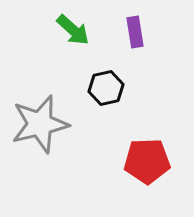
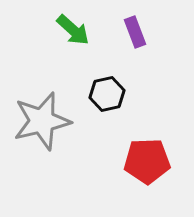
purple rectangle: rotated 12 degrees counterclockwise
black hexagon: moved 1 px right, 6 px down
gray star: moved 2 px right, 3 px up
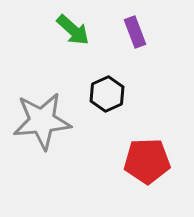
black hexagon: rotated 12 degrees counterclockwise
gray star: rotated 8 degrees clockwise
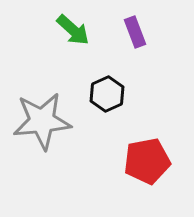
red pentagon: rotated 9 degrees counterclockwise
